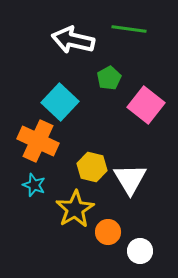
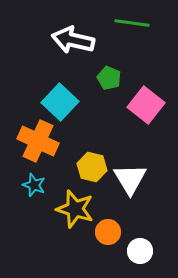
green line: moved 3 px right, 6 px up
green pentagon: rotated 20 degrees counterclockwise
yellow star: rotated 24 degrees counterclockwise
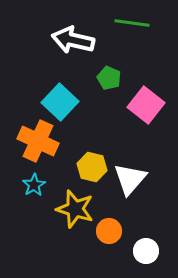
white triangle: rotated 12 degrees clockwise
cyan star: rotated 20 degrees clockwise
orange circle: moved 1 px right, 1 px up
white circle: moved 6 px right
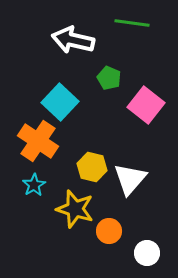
orange cross: rotated 9 degrees clockwise
white circle: moved 1 px right, 2 px down
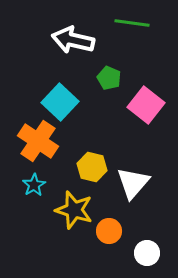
white triangle: moved 3 px right, 4 px down
yellow star: moved 1 px left, 1 px down
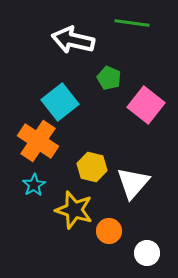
cyan square: rotated 9 degrees clockwise
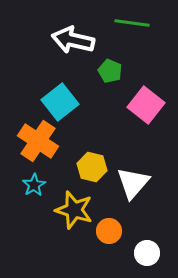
green pentagon: moved 1 px right, 7 px up
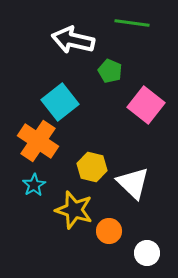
white triangle: rotated 27 degrees counterclockwise
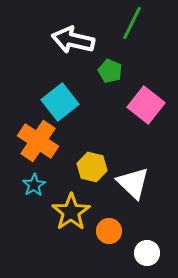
green line: rotated 72 degrees counterclockwise
yellow star: moved 3 px left, 2 px down; rotated 21 degrees clockwise
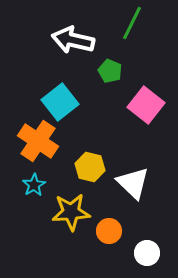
yellow hexagon: moved 2 px left
yellow star: rotated 30 degrees clockwise
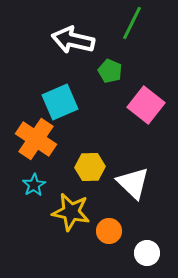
cyan square: rotated 15 degrees clockwise
orange cross: moved 2 px left, 2 px up
yellow hexagon: rotated 16 degrees counterclockwise
yellow star: rotated 15 degrees clockwise
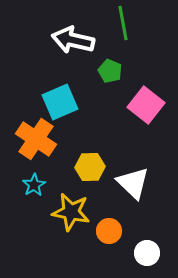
green line: moved 9 px left; rotated 36 degrees counterclockwise
